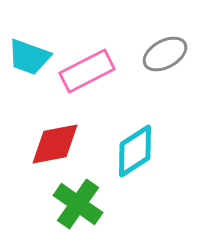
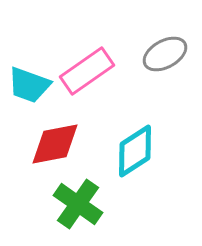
cyan trapezoid: moved 28 px down
pink rectangle: rotated 8 degrees counterclockwise
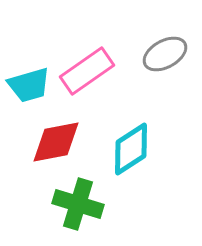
cyan trapezoid: rotated 36 degrees counterclockwise
red diamond: moved 1 px right, 2 px up
cyan diamond: moved 4 px left, 2 px up
green cross: rotated 18 degrees counterclockwise
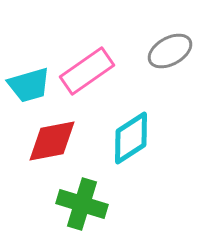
gray ellipse: moved 5 px right, 3 px up
red diamond: moved 4 px left, 1 px up
cyan diamond: moved 11 px up
green cross: moved 4 px right
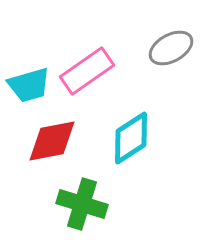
gray ellipse: moved 1 px right, 3 px up
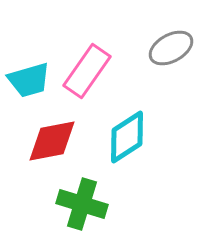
pink rectangle: rotated 20 degrees counterclockwise
cyan trapezoid: moved 5 px up
cyan diamond: moved 4 px left, 1 px up
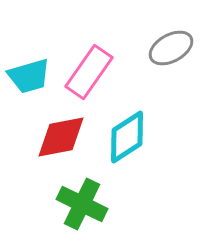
pink rectangle: moved 2 px right, 1 px down
cyan trapezoid: moved 4 px up
red diamond: moved 9 px right, 4 px up
green cross: rotated 9 degrees clockwise
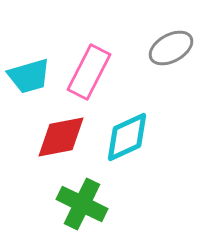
pink rectangle: rotated 8 degrees counterclockwise
cyan diamond: rotated 8 degrees clockwise
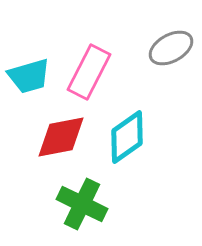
cyan diamond: rotated 10 degrees counterclockwise
